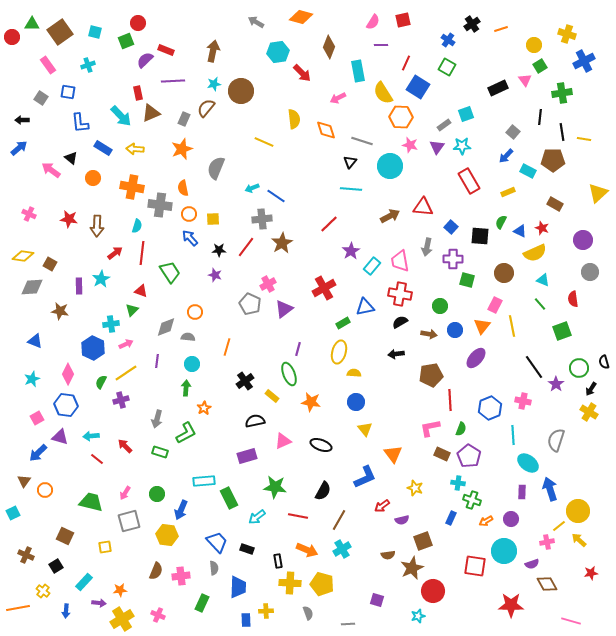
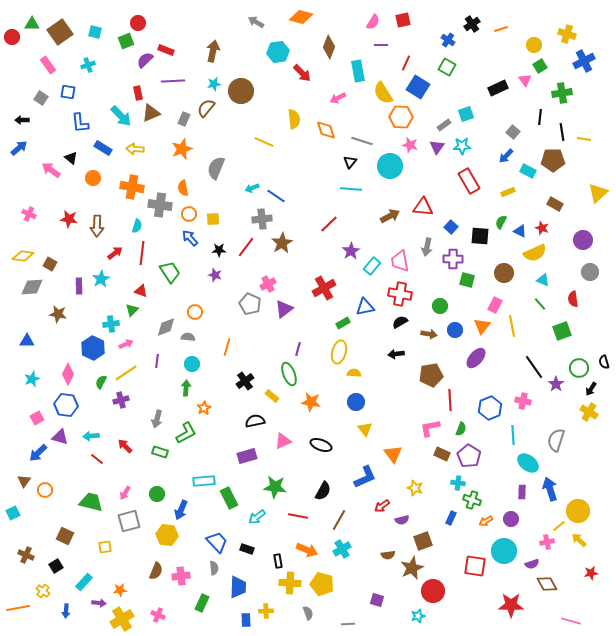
brown star at (60, 311): moved 2 px left, 3 px down
blue triangle at (35, 341): moved 8 px left; rotated 21 degrees counterclockwise
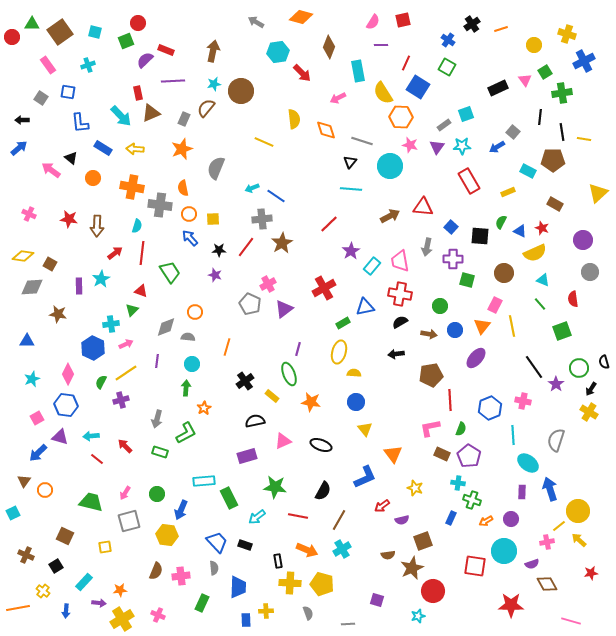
green square at (540, 66): moved 5 px right, 6 px down
blue arrow at (506, 156): moved 9 px left, 9 px up; rotated 14 degrees clockwise
black rectangle at (247, 549): moved 2 px left, 4 px up
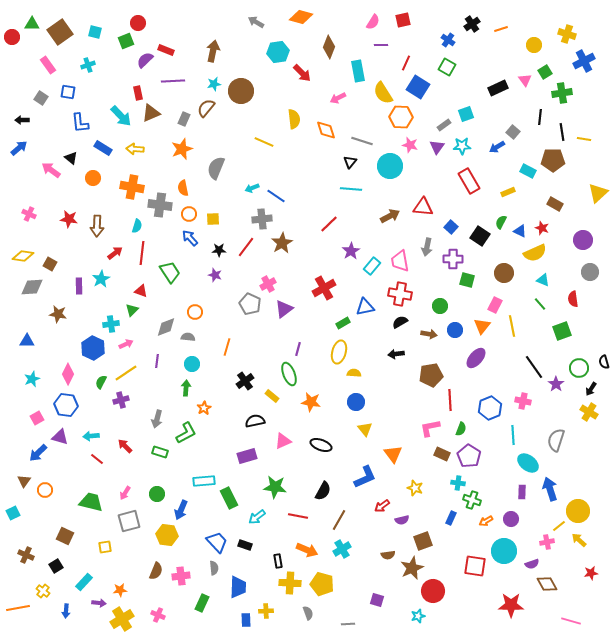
black square at (480, 236): rotated 30 degrees clockwise
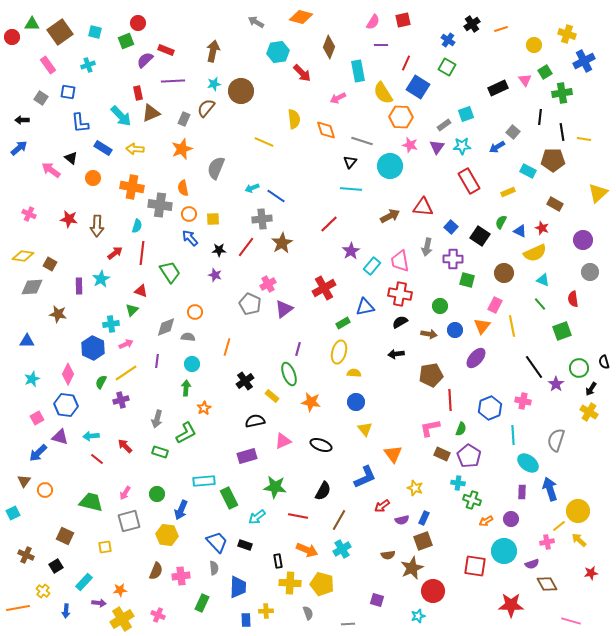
blue rectangle at (451, 518): moved 27 px left
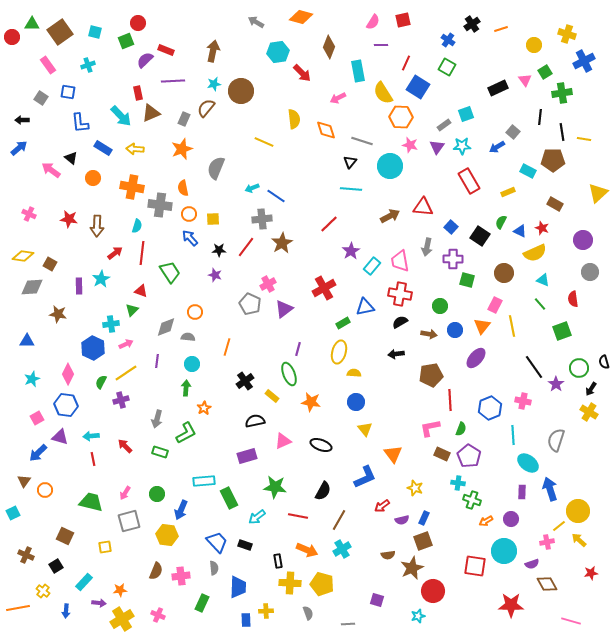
red line at (97, 459): moved 4 px left; rotated 40 degrees clockwise
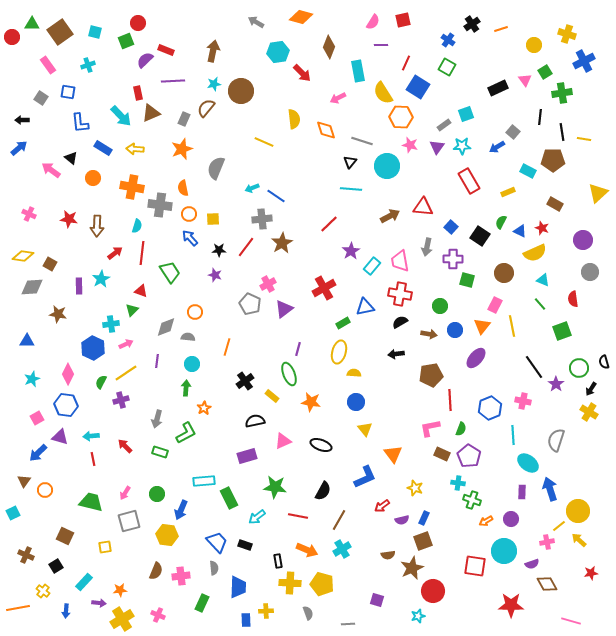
cyan circle at (390, 166): moved 3 px left
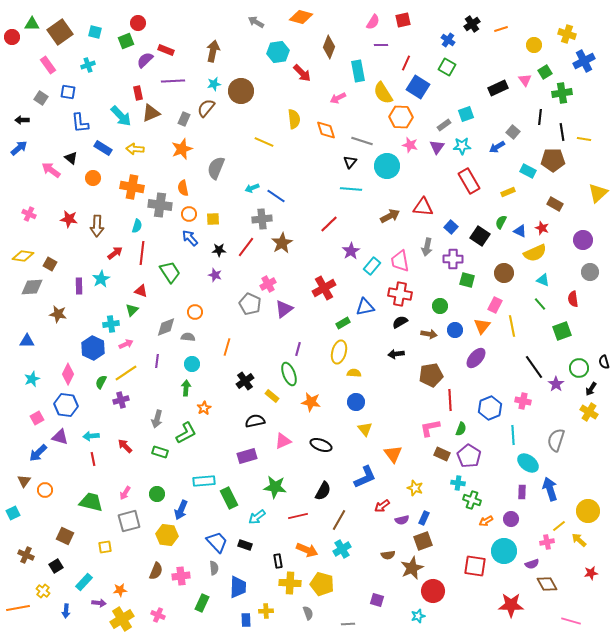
yellow circle at (578, 511): moved 10 px right
red line at (298, 516): rotated 24 degrees counterclockwise
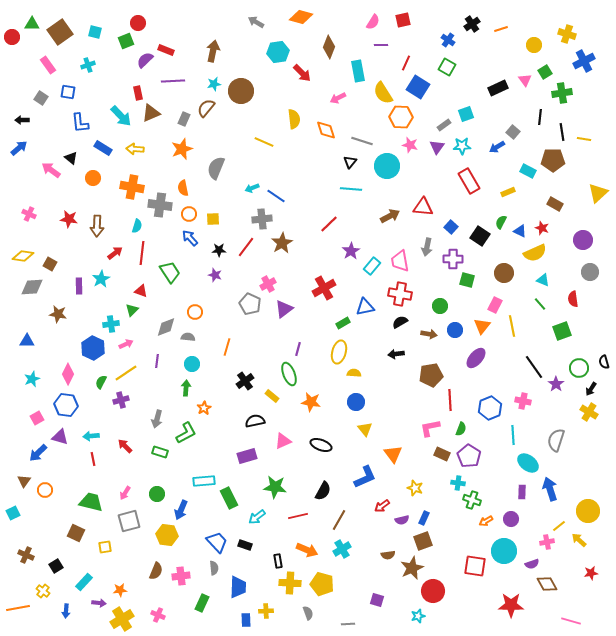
brown square at (65, 536): moved 11 px right, 3 px up
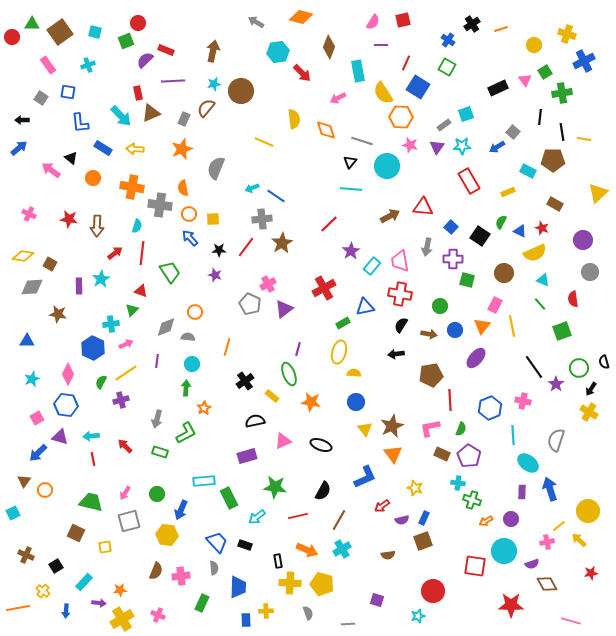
black semicircle at (400, 322): moved 1 px right, 3 px down; rotated 28 degrees counterclockwise
brown star at (412, 568): moved 20 px left, 142 px up
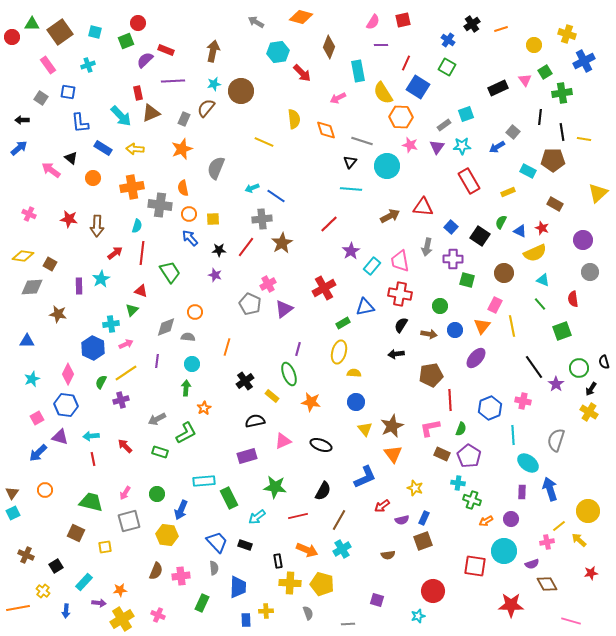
orange cross at (132, 187): rotated 20 degrees counterclockwise
gray arrow at (157, 419): rotated 48 degrees clockwise
brown triangle at (24, 481): moved 12 px left, 12 px down
